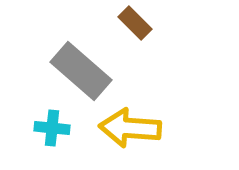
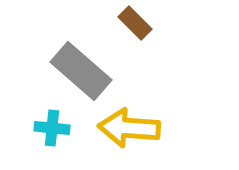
yellow arrow: moved 1 px left
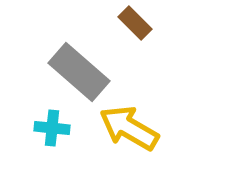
gray rectangle: moved 2 px left, 1 px down
yellow arrow: rotated 26 degrees clockwise
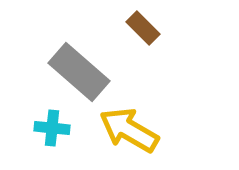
brown rectangle: moved 8 px right, 5 px down
yellow arrow: moved 2 px down
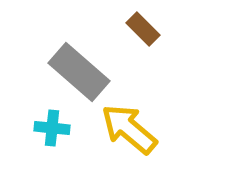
brown rectangle: moved 1 px down
yellow arrow: moved 1 px up; rotated 10 degrees clockwise
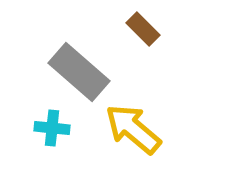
yellow arrow: moved 4 px right
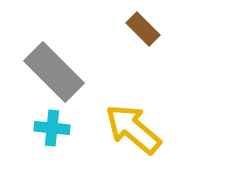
gray rectangle: moved 25 px left; rotated 4 degrees clockwise
